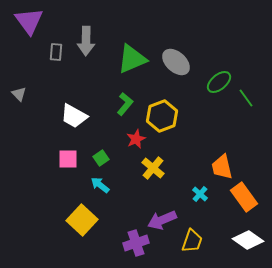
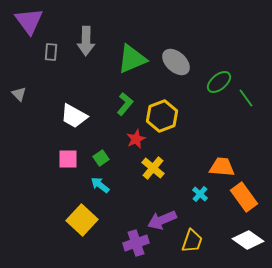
gray rectangle: moved 5 px left
orange trapezoid: rotated 108 degrees clockwise
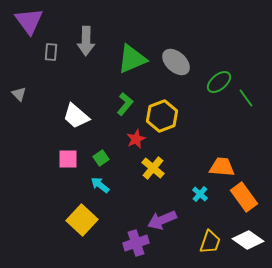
white trapezoid: moved 2 px right; rotated 12 degrees clockwise
yellow trapezoid: moved 18 px right, 1 px down
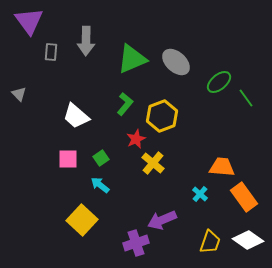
yellow cross: moved 5 px up
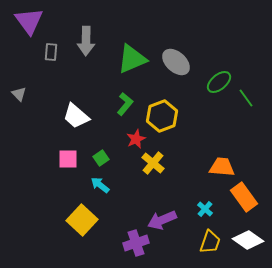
cyan cross: moved 5 px right, 15 px down
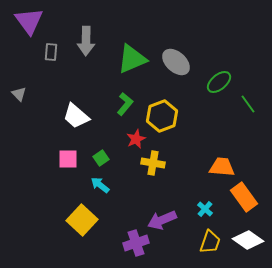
green line: moved 2 px right, 6 px down
yellow cross: rotated 30 degrees counterclockwise
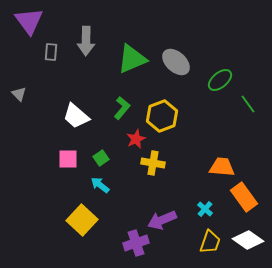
green ellipse: moved 1 px right, 2 px up
green L-shape: moved 3 px left, 4 px down
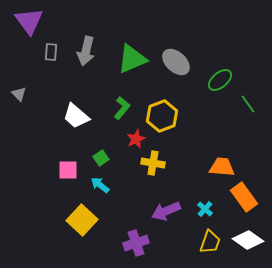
gray arrow: moved 10 px down; rotated 12 degrees clockwise
pink square: moved 11 px down
purple arrow: moved 4 px right, 9 px up
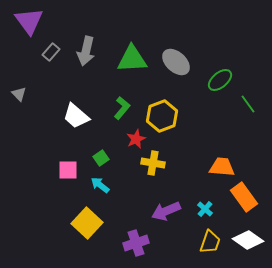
gray rectangle: rotated 36 degrees clockwise
green triangle: rotated 20 degrees clockwise
yellow square: moved 5 px right, 3 px down
